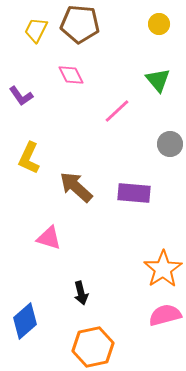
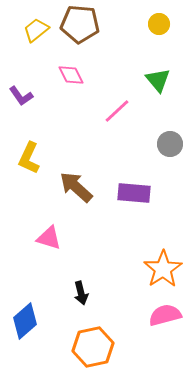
yellow trapezoid: rotated 24 degrees clockwise
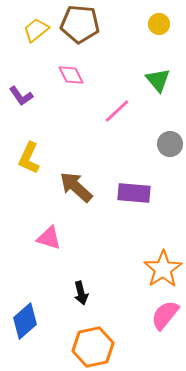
pink semicircle: rotated 36 degrees counterclockwise
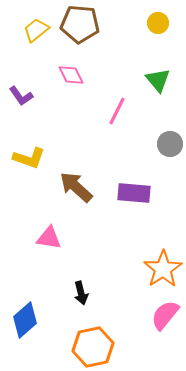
yellow circle: moved 1 px left, 1 px up
pink line: rotated 20 degrees counterclockwise
yellow L-shape: rotated 96 degrees counterclockwise
pink triangle: rotated 8 degrees counterclockwise
blue diamond: moved 1 px up
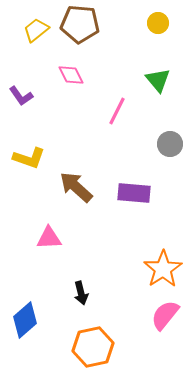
pink triangle: rotated 12 degrees counterclockwise
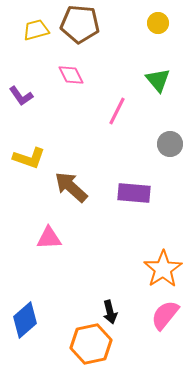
yellow trapezoid: rotated 24 degrees clockwise
brown arrow: moved 5 px left
black arrow: moved 29 px right, 19 px down
orange hexagon: moved 2 px left, 3 px up
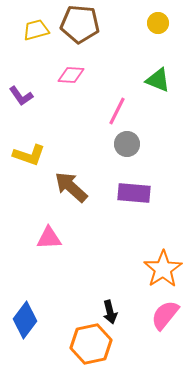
pink diamond: rotated 60 degrees counterclockwise
green triangle: rotated 28 degrees counterclockwise
gray circle: moved 43 px left
yellow L-shape: moved 3 px up
blue diamond: rotated 12 degrees counterclockwise
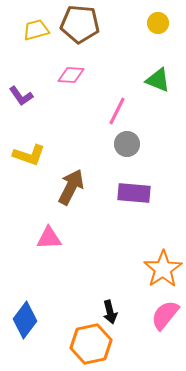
brown arrow: rotated 75 degrees clockwise
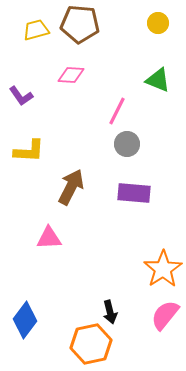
yellow L-shape: moved 4 px up; rotated 16 degrees counterclockwise
